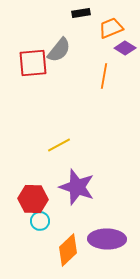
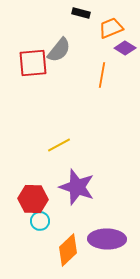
black rectangle: rotated 24 degrees clockwise
orange line: moved 2 px left, 1 px up
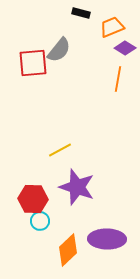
orange trapezoid: moved 1 px right, 1 px up
orange line: moved 16 px right, 4 px down
yellow line: moved 1 px right, 5 px down
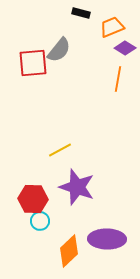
orange diamond: moved 1 px right, 1 px down
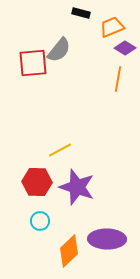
red hexagon: moved 4 px right, 17 px up
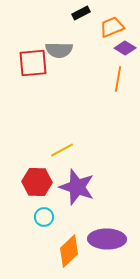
black rectangle: rotated 42 degrees counterclockwise
gray semicircle: rotated 52 degrees clockwise
yellow line: moved 2 px right
cyan circle: moved 4 px right, 4 px up
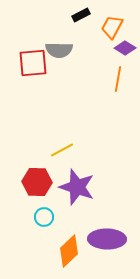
black rectangle: moved 2 px down
orange trapezoid: rotated 40 degrees counterclockwise
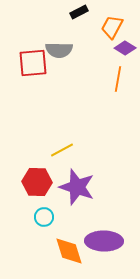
black rectangle: moved 2 px left, 3 px up
purple ellipse: moved 3 px left, 2 px down
orange diamond: rotated 64 degrees counterclockwise
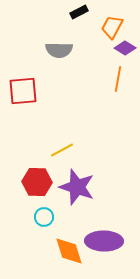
red square: moved 10 px left, 28 px down
